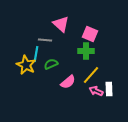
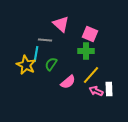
green semicircle: rotated 32 degrees counterclockwise
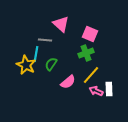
green cross: moved 2 px down; rotated 21 degrees counterclockwise
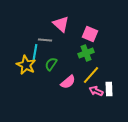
cyan line: moved 1 px left, 2 px up
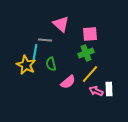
pink square: rotated 28 degrees counterclockwise
green semicircle: rotated 48 degrees counterclockwise
yellow line: moved 1 px left, 1 px up
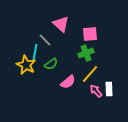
gray line: rotated 40 degrees clockwise
green semicircle: rotated 112 degrees counterclockwise
pink arrow: rotated 24 degrees clockwise
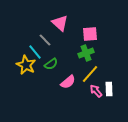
pink triangle: moved 1 px left, 1 px up
cyan line: rotated 49 degrees counterclockwise
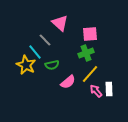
green semicircle: moved 1 px right, 1 px down; rotated 24 degrees clockwise
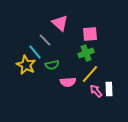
pink semicircle: rotated 35 degrees clockwise
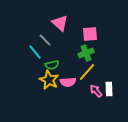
yellow star: moved 23 px right, 15 px down
yellow line: moved 3 px left, 2 px up
